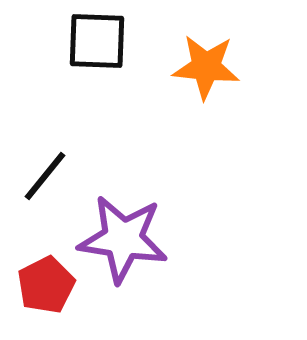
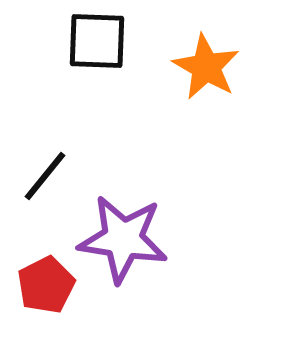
orange star: rotated 24 degrees clockwise
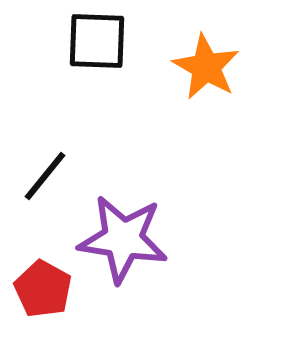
red pentagon: moved 3 px left, 4 px down; rotated 16 degrees counterclockwise
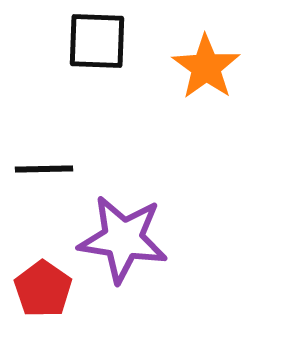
orange star: rotated 6 degrees clockwise
black line: moved 1 px left, 7 px up; rotated 50 degrees clockwise
red pentagon: rotated 6 degrees clockwise
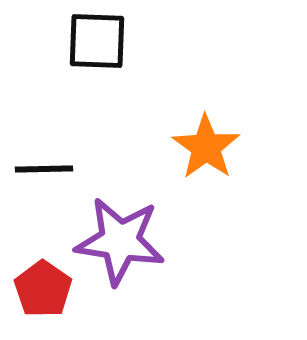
orange star: moved 80 px down
purple star: moved 3 px left, 2 px down
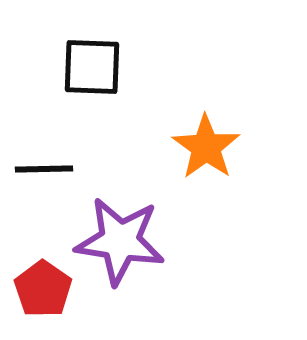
black square: moved 5 px left, 26 px down
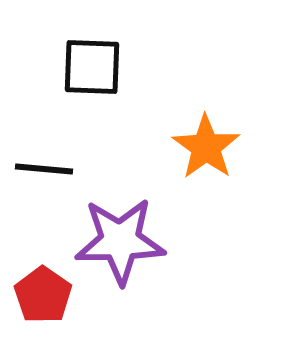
black line: rotated 6 degrees clockwise
purple star: rotated 10 degrees counterclockwise
red pentagon: moved 6 px down
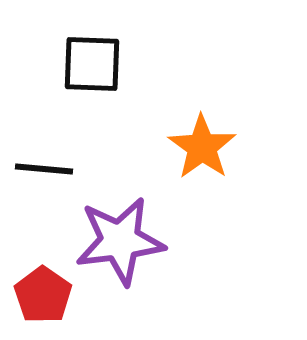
black square: moved 3 px up
orange star: moved 4 px left
purple star: rotated 6 degrees counterclockwise
